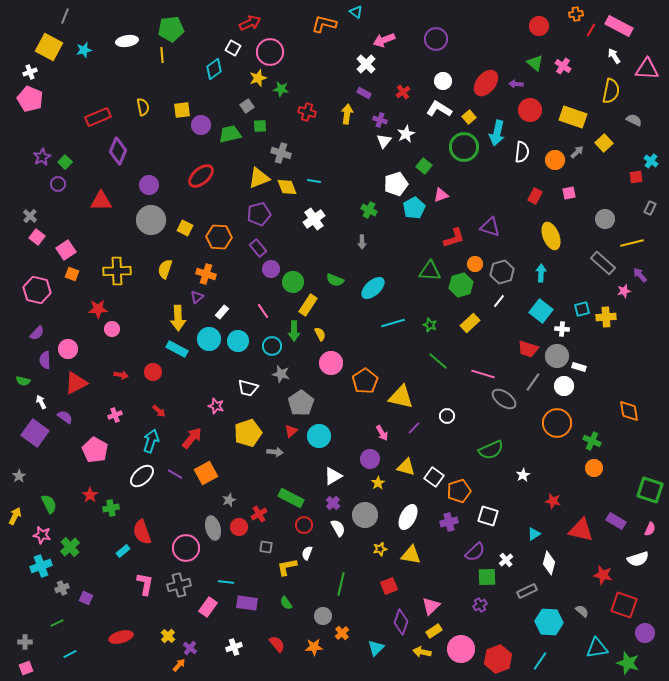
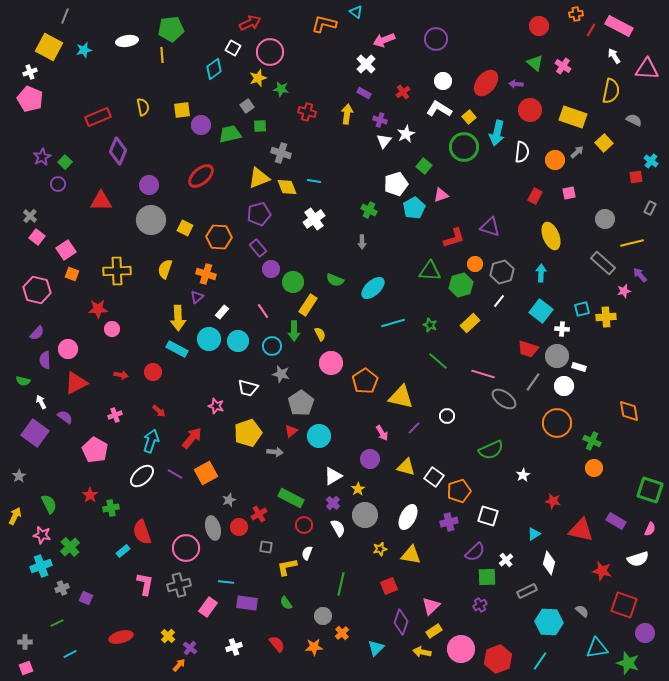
yellow star at (378, 483): moved 20 px left, 6 px down
red star at (603, 575): moved 1 px left, 4 px up
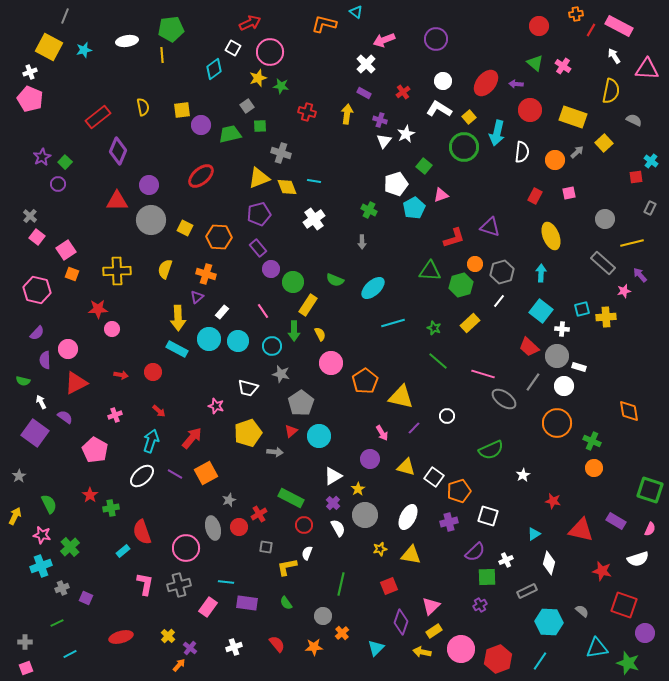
green star at (281, 89): moved 3 px up
red rectangle at (98, 117): rotated 15 degrees counterclockwise
red triangle at (101, 201): moved 16 px right
green star at (430, 325): moved 4 px right, 3 px down
red trapezoid at (528, 349): moved 1 px right, 2 px up; rotated 25 degrees clockwise
white cross at (506, 560): rotated 16 degrees clockwise
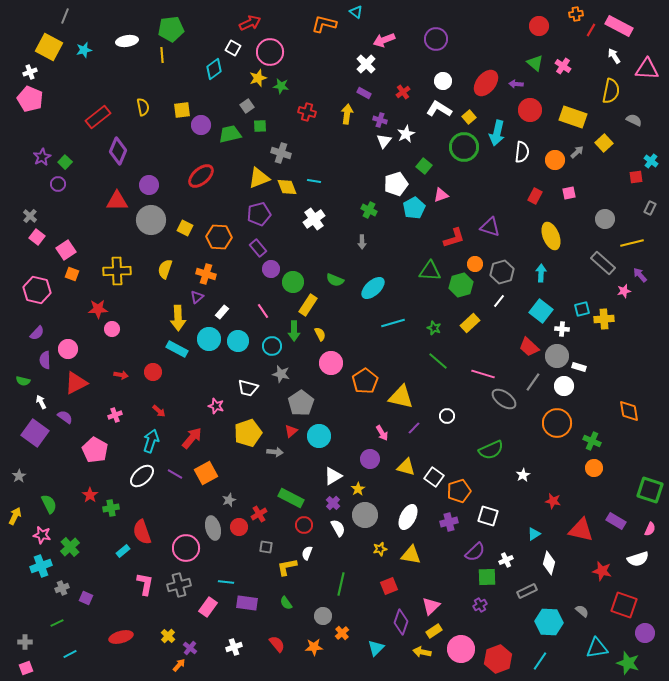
yellow cross at (606, 317): moved 2 px left, 2 px down
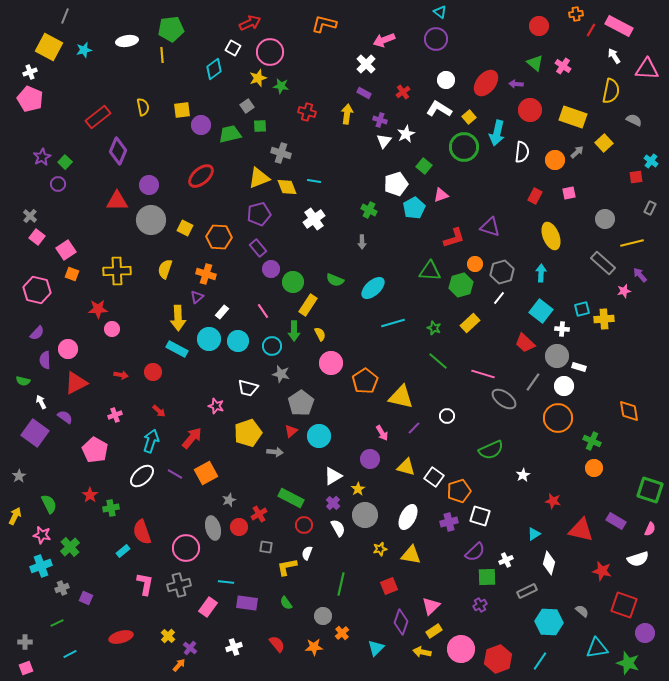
cyan triangle at (356, 12): moved 84 px right
white circle at (443, 81): moved 3 px right, 1 px up
white line at (499, 301): moved 3 px up
red trapezoid at (529, 347): moved 4 px left, 4 px up
orange circle at (557, 423): moved 1 px right, 5 px up
white square at (488, 516): moved 8 px left
